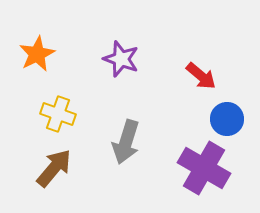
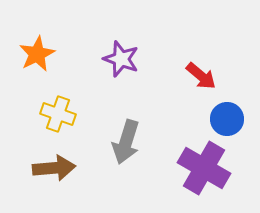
brown arrow: rotated 45 degrees clockwise
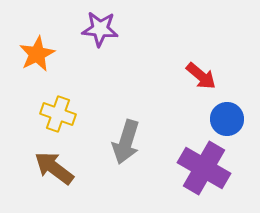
purple star: moved 21 px left, 30 px up; rotated 15 degrees counterclockwise
brown arrow: rotated 138 degrees counterclockwise
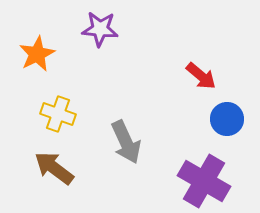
gray arrow: rotated 42 degrees counterclockwise
purple cross: moved 13 px down
